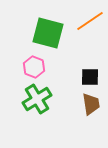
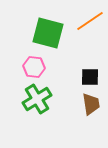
pink hexagon: rotated 15 degrees counterclockwise
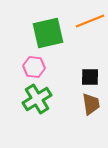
orange line: rotated 12 degrees clockwise
green square: rotated 28 degrees counterclockwise
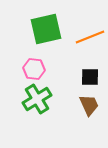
orange line: moved 16 px down
green square: moved 2 px left, 4 px up
pink hexagon: moved 2 px down
brown trapezoid: moved 2 px left, 1 px down; rotated 15 degrees counterclockwise
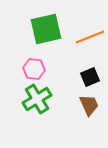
black square: rotated 24 degrees counterclockwise
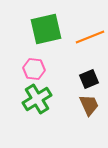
black square: moved 1 px left, 2 px down
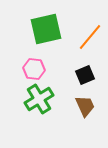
orange line: rotated 28 degrees counterclockwise
black square: moved 4 px left, 4 px up
green cross: moved 2 px right
brown trapezoid: moved 4 px left, 1 px down
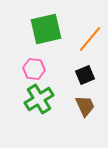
orange line: moved 2 px down
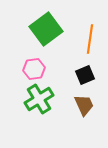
green square: rotated 24 degrees counterclockwise
orange line: rotated 32 degrees counterclockwise
pink hexagon: rotated 15 degrees counterclockwise
brown trapezoid: moved 1 px left, 1 px up
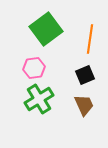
pink hexagon: moved 1 px up
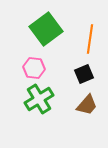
pink hexagon: rotated 15 degrees clockwise
black square: moved 1 px left, 1 px up
brown trapezoid: moved 3 px right; rotated 65 degrees clockwise
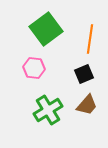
green cross: moved 9 px right, 11 px down
